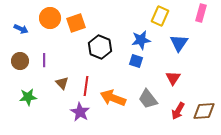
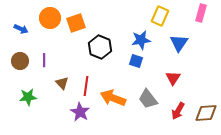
brown diamond: moved 2 px right, 2 px down
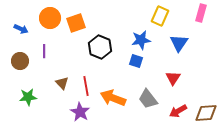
purple line: moved 9 px up
red line: rotated 18 degrees counterclockwise
red arrow: rotated 30 degrees clockwise
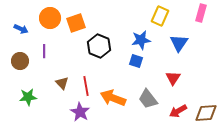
black hexagon: moved 1 px left, 1 px up
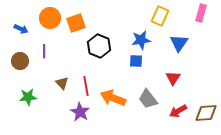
blue square: rotated 16 degrees counterclockwise
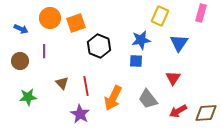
orange arrow: rotated 85 degrees counterclockwise
purple star: moved 2 px down
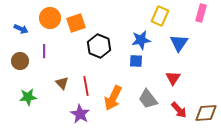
red arrow: moved 1 px right, 1 px up; rotated 102 degrees counterclockwise
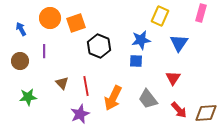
blue arrow: rotated 144 degrees counterclockwise
purple star: rotated 18 degrees clockwise
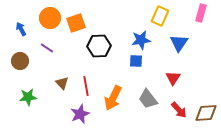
black hexagon: rotated 25 degrees counterclockwise
purple line: moved 3 px right, 3 px up; rotated 56 degrees counterclockwise
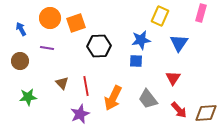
purple line: rotated 24 degrees counterclockwise
